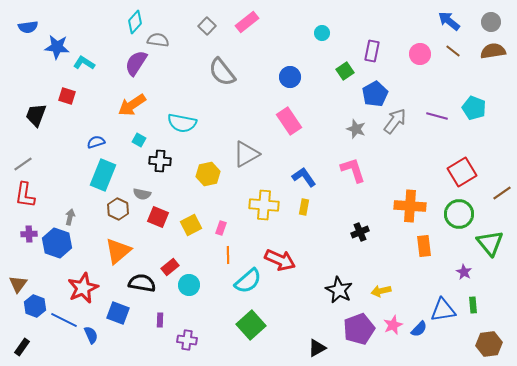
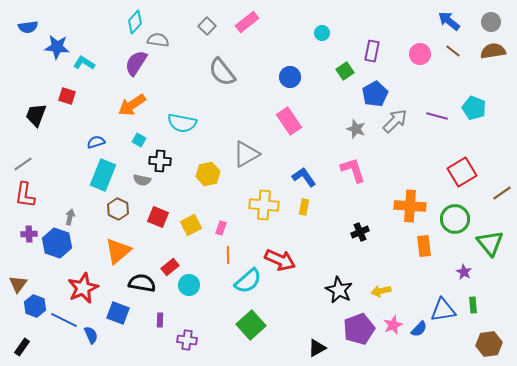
gray arrow at (395, 121): rotated 8 degrees clockwise
gray semicircle at (142, 194): moved 14 px up
green circle at (459, 214): moved 4 px left, 5 px down
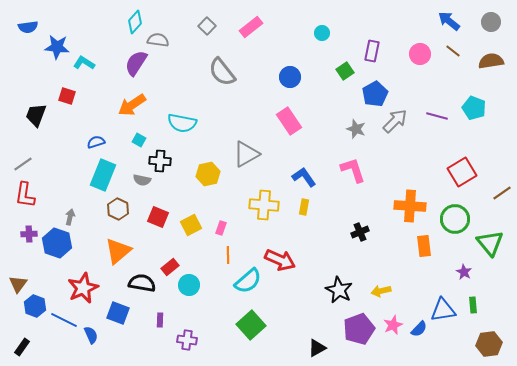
pink rectangle at (247, 22): moved 4 px right, 5 px down
brown semicircle at (493, 51): moved 2 px left, 10 px down
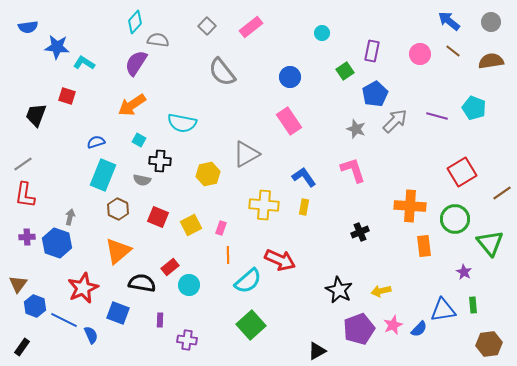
purple cross at (29, 234): moved 2 px left, 3 px down
black triangle at (317, 348): moved 3 px down
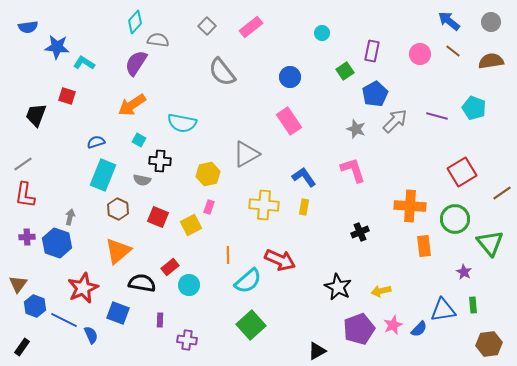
pink rectangle at (221, 228): moved 12 px left, 21 px up
black star at (339, 290): moved 1 px left, 3 px up
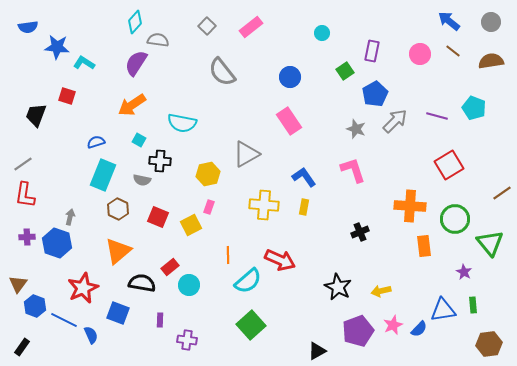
red square at (462, 172): moved 13 px left, 7 px up
purple pentagon at (359, 329): moved 1 px left, 2 px down
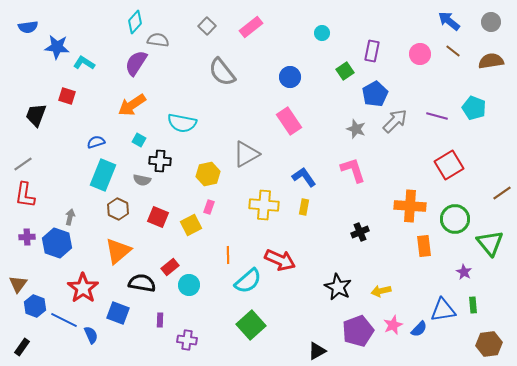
red star at (83, 288): rotated 12 degrees counterclockwise
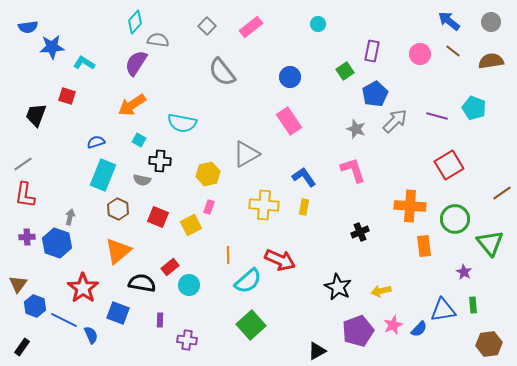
cyan circle at (322, 33): moved 4 px left, 9 px up
blue star at (57, 47): moved 5 px left; rotated 10 degrees counterclockwise
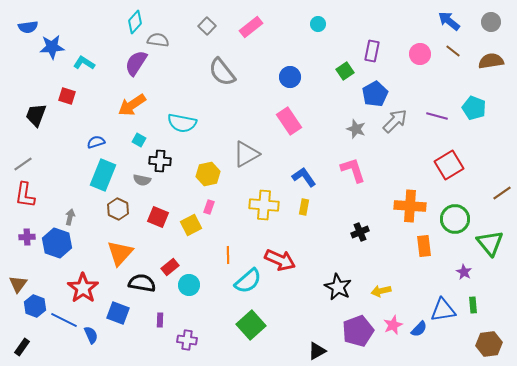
orange triangle at (118, 251): moved 2 px right, 2 px down; rotated 8 degrees counterclockwise
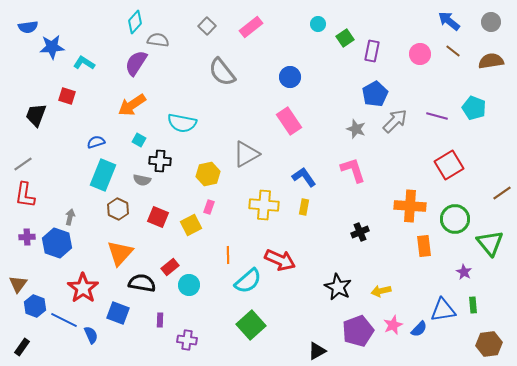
green square at (345, 71): moved 33 px up
